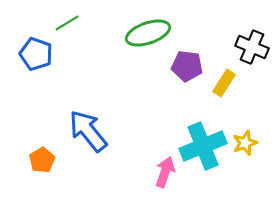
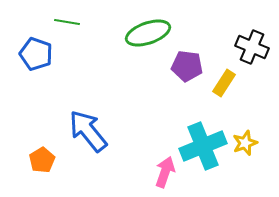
green line: moved 1 px up; rotated 40 degrees clockwise
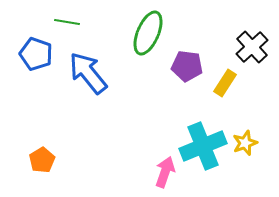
green ellipse: rotated 48 degrees counterclockwise
black cross: rotated 24 degrees clockwise
yellow rectangle: moved 1 px right
blue arrow: moved 58 px up
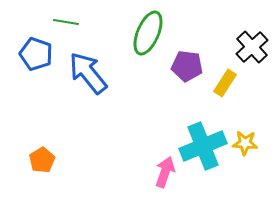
green line: moved 1 px left
yellow star: rotated 25 degrees clockwise
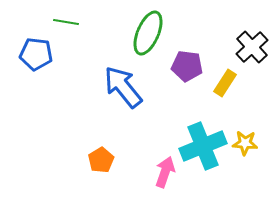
blue pentagon: rotated 12 degrees counterclockwise
blue arrow: moved 35 px right, 14 px down
orange pentagon: moved 59 px right
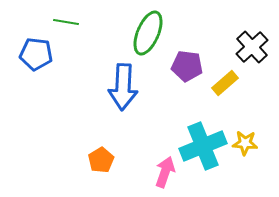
yellow rectangle: rotated 16 degrees clockwise
blue arrow: rotated 138 degrees counterclockwise
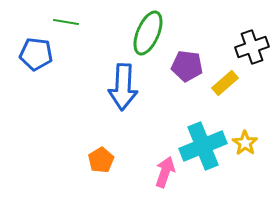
black cross: rotated 24 degrees clockwise
yellow star: rotated 30 degrees clockwise
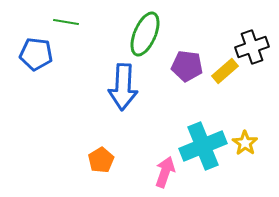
green ellipse: moved 3 px left, 1 px down
yellow rectangle: moved 12 px up
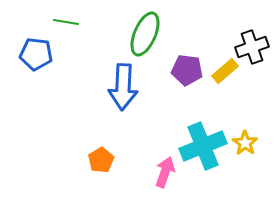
purple pentagon: moved 4 px down
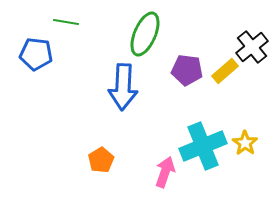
black cross: rotated 20 degrees counterclockwise
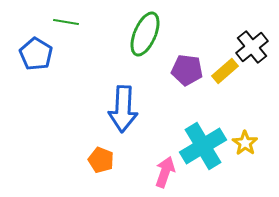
blue pentagon: rotated 24 degrees clockwise
blue arrow: moved 22 px down
cyan cross: rotated 9 degrees counterclockwise
orange pentagon: rotated 20 degrees counterclockwise
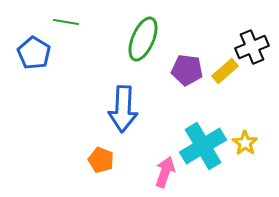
green ellipse: moved 2 px left, 5 px down
black cross: rotated 16 degrees clockwise
blue pentagon: moved 2 px left, 1 px up
